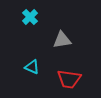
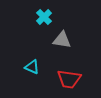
cyan cross: moved 14 px right
gray triangle: rotated 18 degrees clockwise
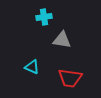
cyan cross: rotated 35 degrees clockwise
red trapezoid: moved 1 px right, 1 px up
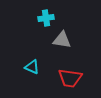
cyan cross: moved 2 px right, 1 px down
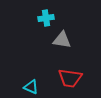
cyan triangle: moved 1 px left, 20 px down
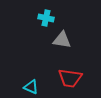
cyan cross: rotated 21 degrees clockwise
